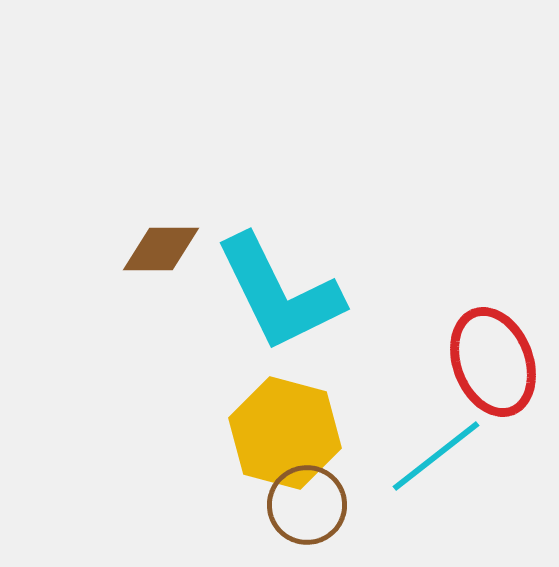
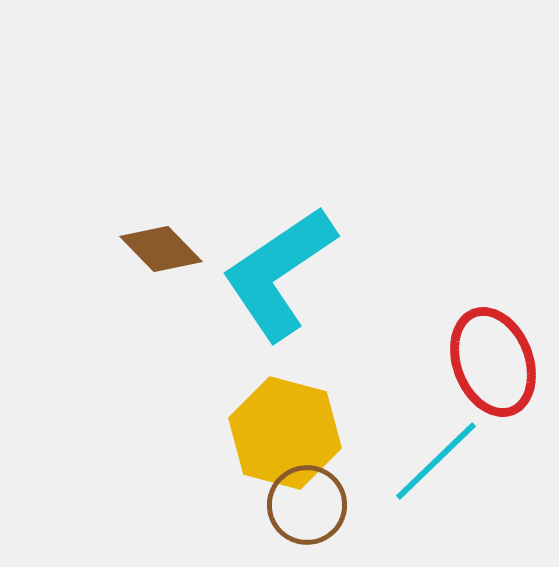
brown diamond: rotated 46 degrees clockwise
cyan L-shape: moved 20 px up; rotated 82 degrees clockwise
cyan line: moved 5 px down; rotated 6 degrees counterclockwise
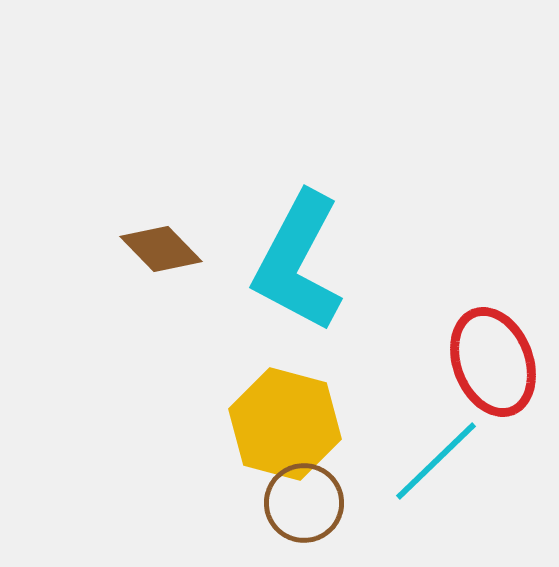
cyan L-shape: moved 19 px right, 11 px up; rotated 28 degrees counterclockwise
yellow hexagon: moved 9 px up
brown circle: moved 3 px left, 2 px up
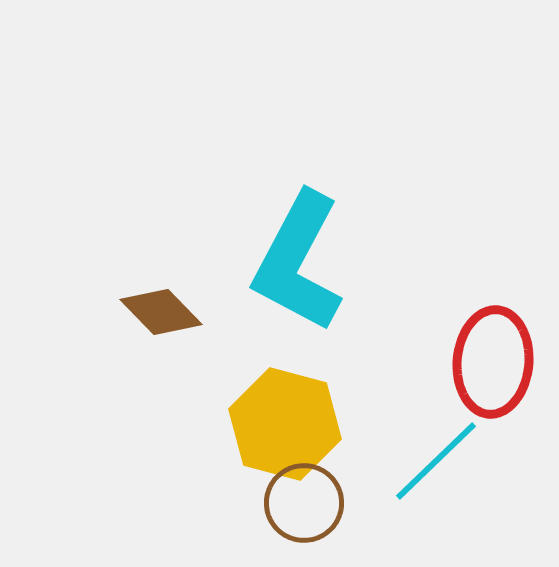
brown diamond: moved 63 px down
red ellipse: rotated 26 degrees clockwise
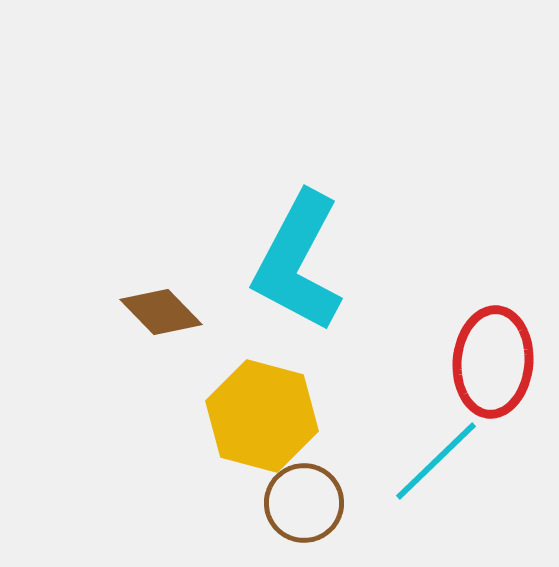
yellow hexagon: moved 23 px left, 8 px up
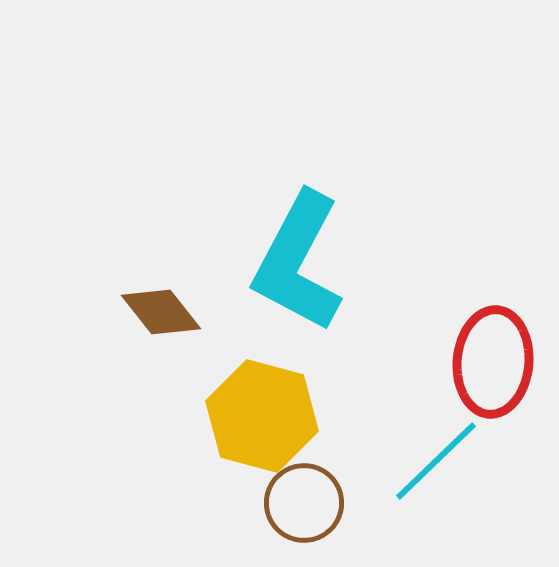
brown diamond: rotated 6 degrees clockwise
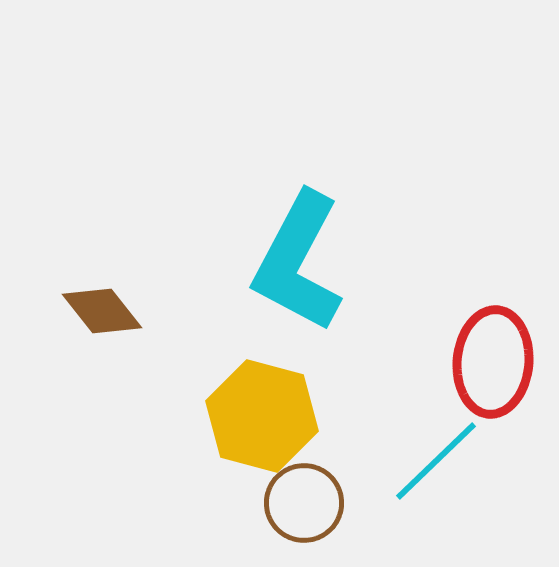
brown diamond: moved 59 px left, 1 px up
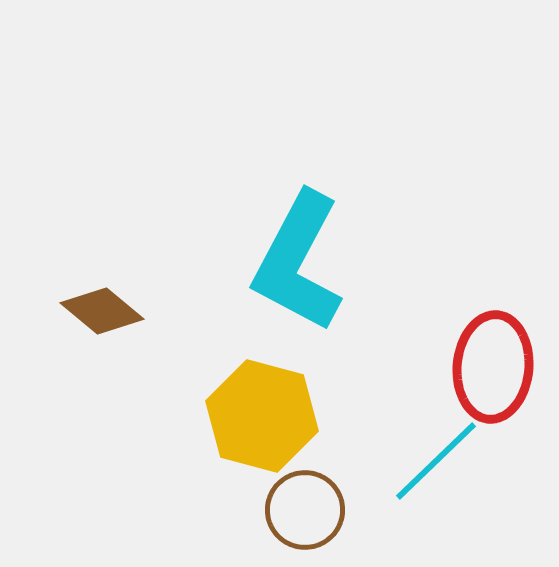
brown diamond: rotated 12 degrees counterclockwise
red ellipse: moved 5 px down
brown circle: moved 1 px right, 7 px down
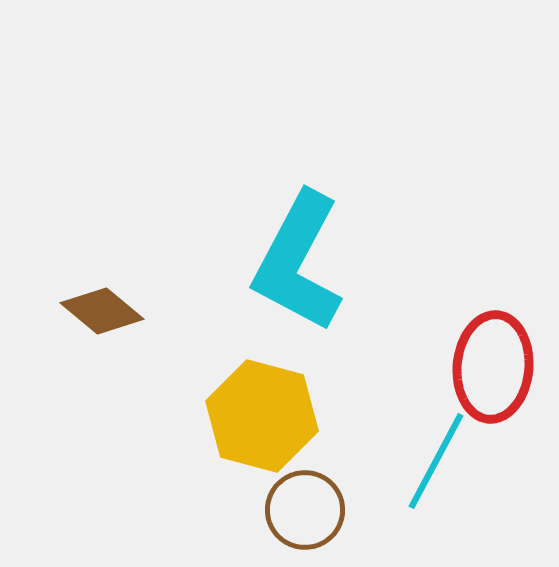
cyan line: rotated 18 degrees counterclockwise
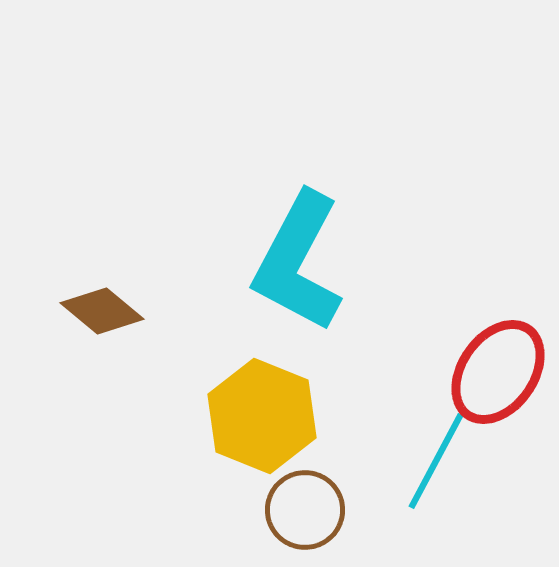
red ellipse: moved 5 px right, 5 px down; rotated 30 degrees clockwise
yellow hexagon: rotated 7 degrees clockwise
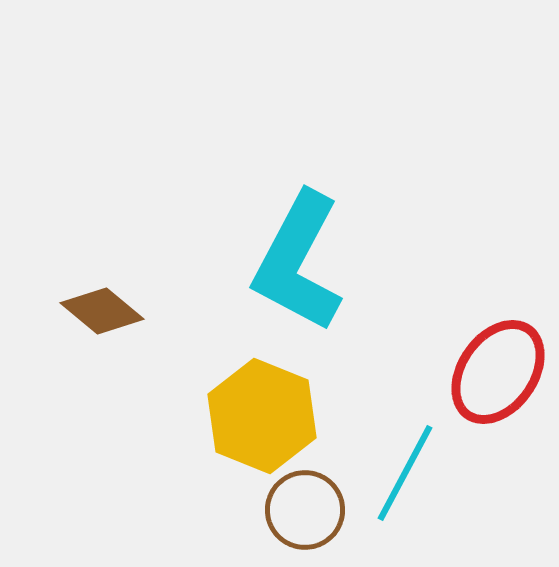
cyan line: moved 31 px left, 12 px down
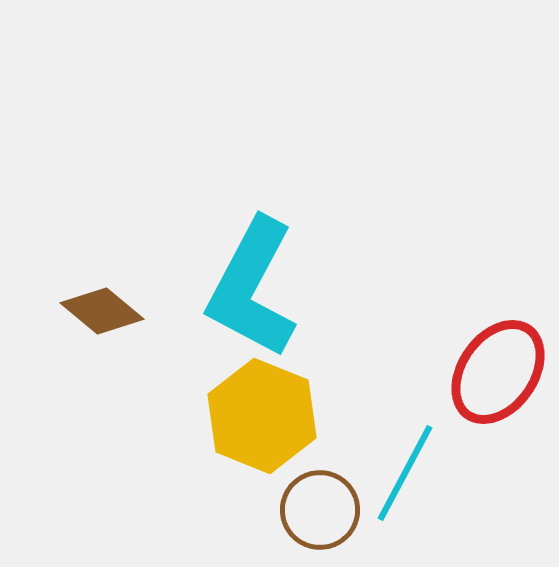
cyan L-shape: moved 46 px left, 26 px down
brown circle: moved 15 px right
